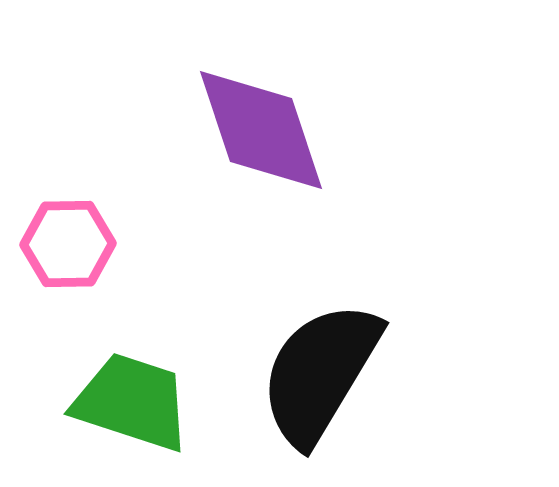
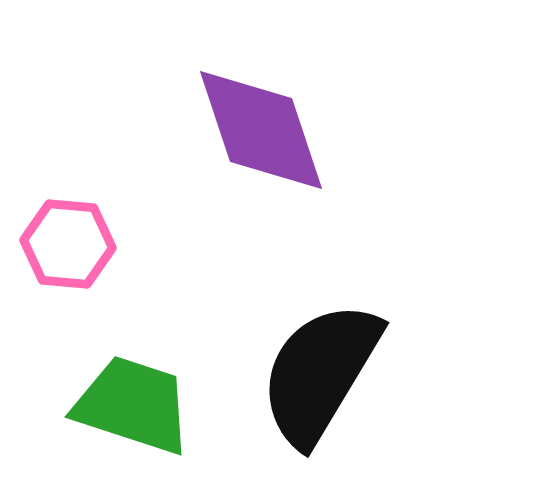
pink hexagon: rotated 6 degrees clockwise
green trapezoid: moved 1 px right, 3 px down
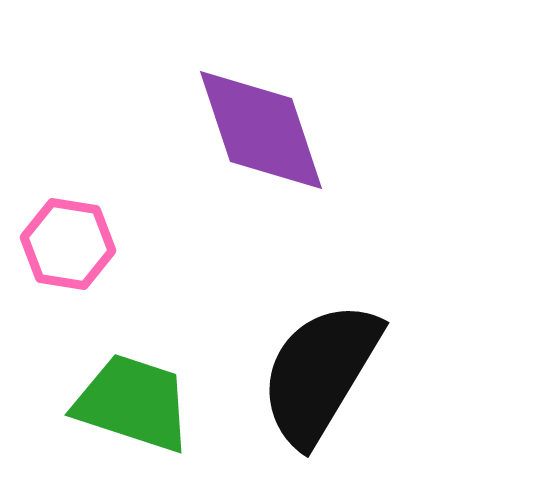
pink hexagon: rotated 4 degrees clockwise
green trapezoid: moved 2 px up
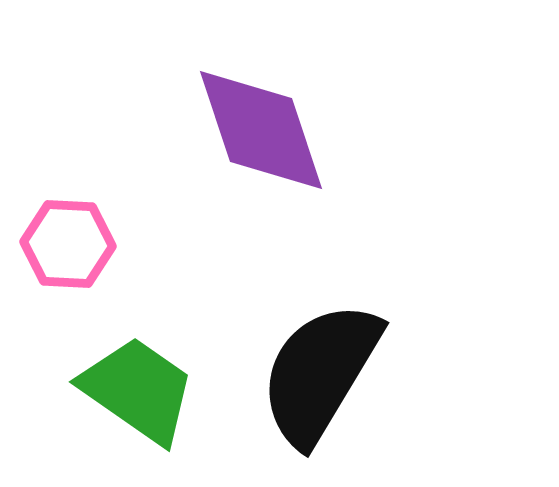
pink hexagon: rotated 6 degrees counterclockwise
green trapezoid: moved 5 px right, 13 px up; rotated 17 degrees clockwise
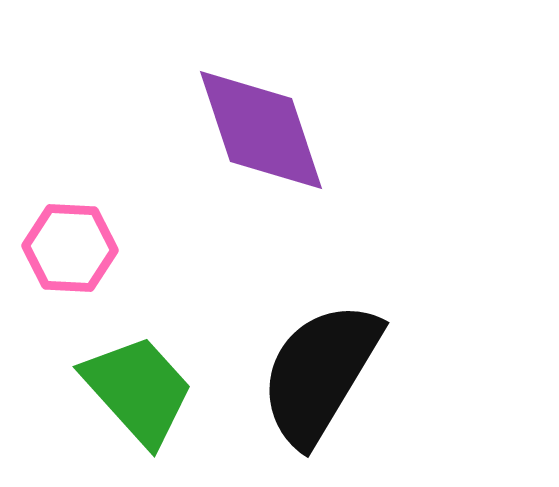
pink hexagon: moved 2 px right, 4 px down
green trapezoid: rotated 13 degrees clockwise
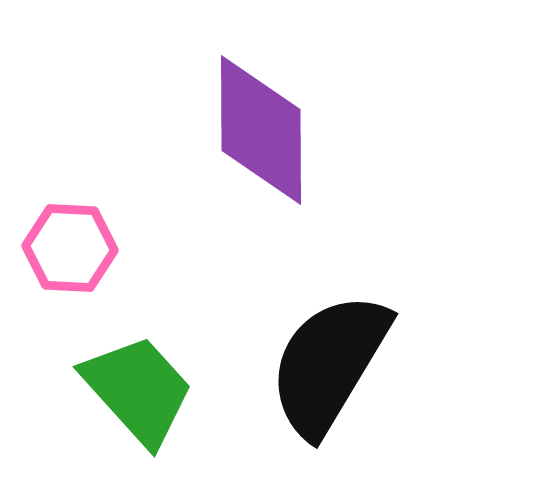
purple diamond: rotated 18 degrees clockwise
black semicircle: moved 9 px right, 9 px up
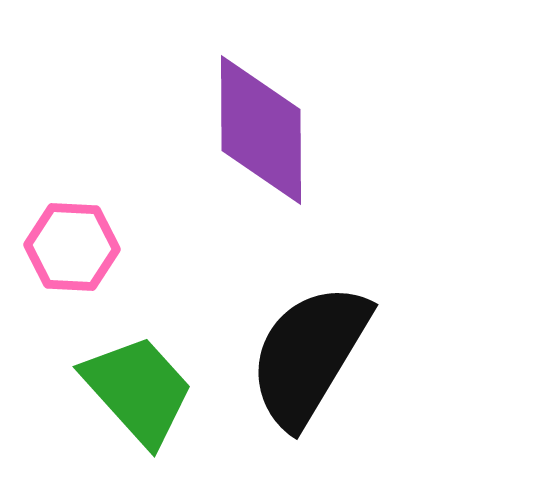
pink hexagon: moved 2 px right, 1 px up
black semicircle: moved 20 px left, 9 px up
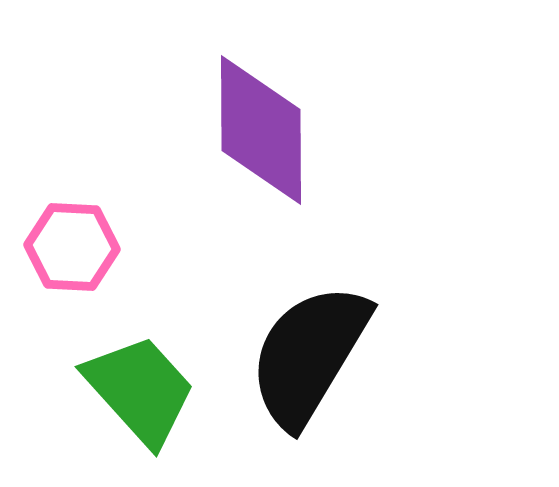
green trapezoid: moved 2 px right
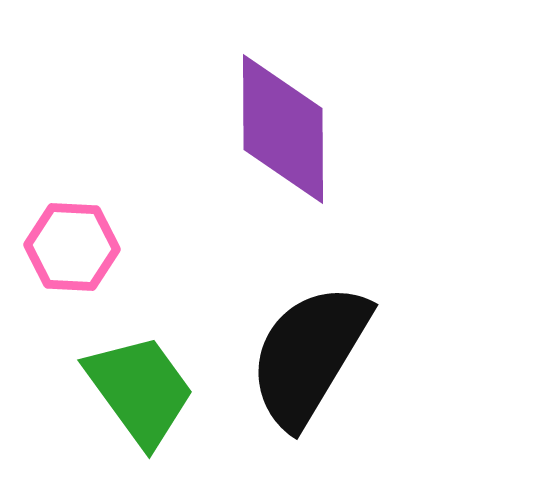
purple diamond: moved 22 px right, 1 px up
green trapezoid: rotated 6 degrees clockwise
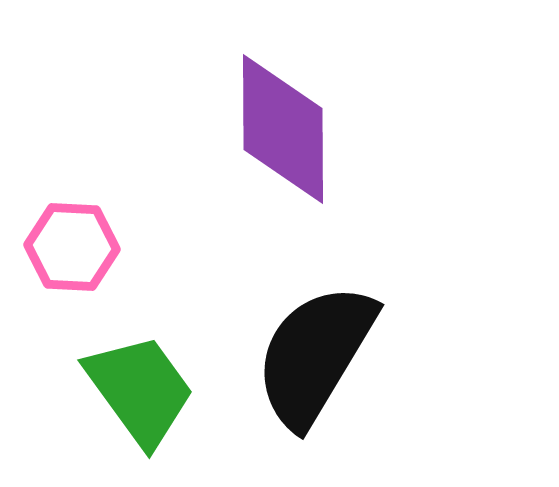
black semicircle: moved 6 px right
